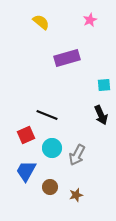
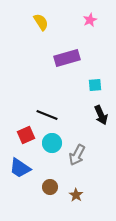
yellow semicircle: rotated 18 degrees clockwise
cyan square: moved 9 px left
cyan circle: moved 5 px up
blue trapezoid: moved 6 px left, 3 px up; rotated 85 degrees counterclockwise
brown star: rotated 24 degrees counterclockwise
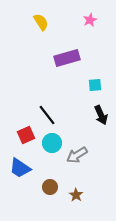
black line: rotated 30 degrees clockwise
gray arrow: rotated 30 degrees clockwise
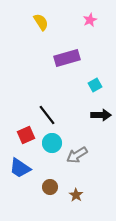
cyan square: rotated 24 degrees counterclockwise
black arrow: rotated 66 degrees counterclockwise
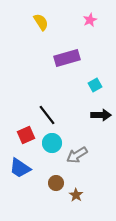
brown circle: moved 6 px right, 4 px up
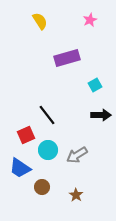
yellow semicircle: moved 1 px left, 1 px up
cyan circle: moved 4 px left, 7 px down
brown circle: moved 14 px left, 4 px down
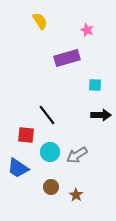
pink star: moved 3 px left, 10 px down; rotated 24 degrees counterclockwise
cyan square: rotated 32 degrees clockwise
red square: rotated 30 degrees clockwise
cyan circle: moved 2 px right, 2 px down
blue trapezoid: moved 2 px left
brown circle: moved 9 px right
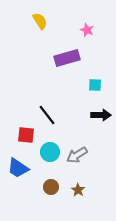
brown star: moved 2 px right, 5 px up
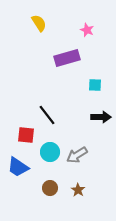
yellow semicircle: moved 1 px left, 2 px down
black arrow: moved 2 px down
blue trapezoid: moved 1 px up
brown circle: moved 1 px left, 1 px down
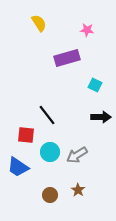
pink star: rotated 16 degrees counterclockwise
cyan square: rotated 24 degrees clockwise
brown circle: moved 7 px down
